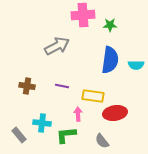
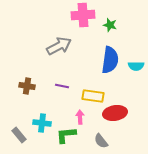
green star: rotated 16 degrees clockwise
gray arrow: moved 2 px right
cyan semicircle: moved 1 px down
pink arrow: moved 2 px right, 3 px down
gray semicircle: moved 1 px left
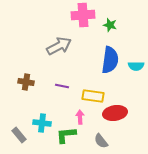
brown cross: moved 1 px left, 4 px up
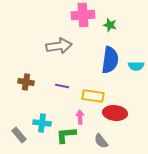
gray arrow: rotated 20 degrees clockwise
red ellipse: rotated 15 degrees clockwise
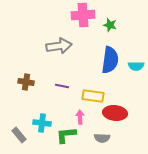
gray semicircle: moved 1 px right, 3 px up; rotated 49 degrees counterclockwise
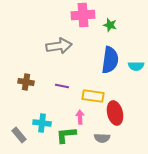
red ellipse: rotated 70 degrees clockwise
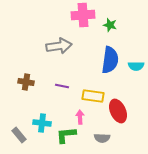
red ellipse: moved 3 px right, 2 px up; rotated 10 degrees counterclockwise
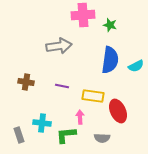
cyan semicircle: rotated 28 degrees counterclockwise
gray rectangle: rotated 21 degrees clockwise
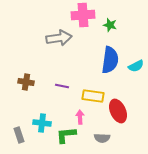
gray arrow: moved 8 px up
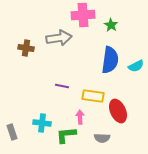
green star: moved 1 px right; rotated 16 degrees clockwise
brown cross: moved 34 px up
gray rectangle: moved 7 px left, 3 px up
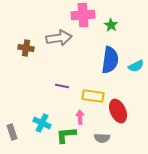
cyan cross: rotated 18 degrees clockwise
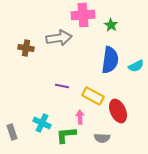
yellow rectangle: rotated 20 degrees clockwise
